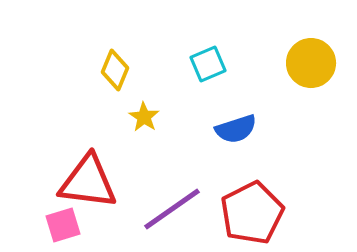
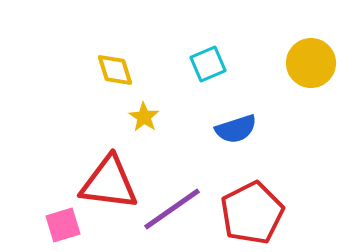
yellow diamond: rotated 39 degrees counterclockwise
red triangle: moved 21 px right, 1 px down
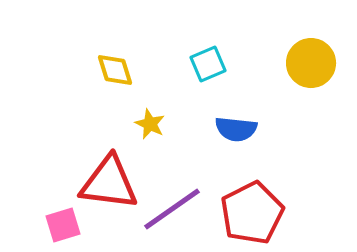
yellow star: moved 6 px right, 7 px down; rotated 8 degrees counterclockwise
blue semicircle: rotated 24 degrees clockwise
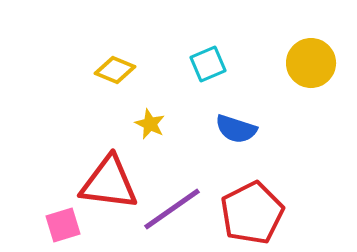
yellow diamond: rotated 51 degrees counterclockwise
blue semicircle: rotated 12 degrees clockwise
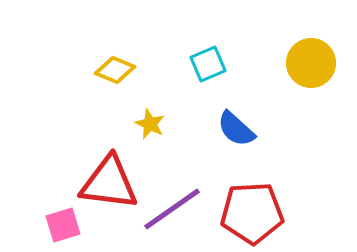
blue semicircle: rotated 24 degrees clockwise
red pentagon: rotated 24 degrees clockwise
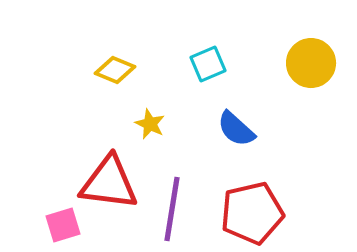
purple line: rotated 46 degrees counterclockwise
red pentagon: rotated 10 degrees counterclockwise
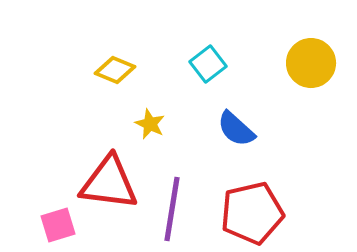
cyan square: rotated 15 degrees counterclockwise
pink square: moved 5 px left
